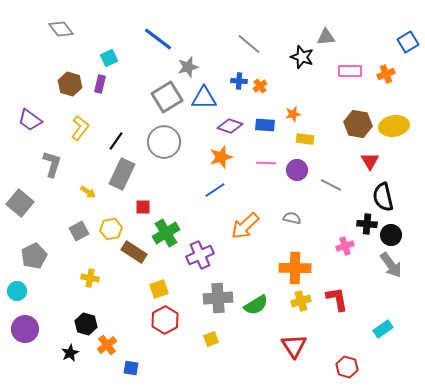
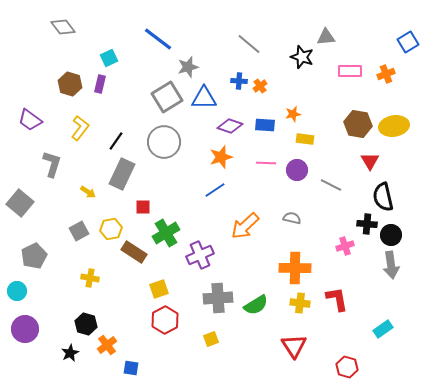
gray diamond at (61, 29): moved 2 px right, 2 px up
gray arrow at (391, 265): rotated 28 degrees clockwise
yellow cross at (301, 301): moved 1 px left, 2 px down; rotated 24 degrees clockwise
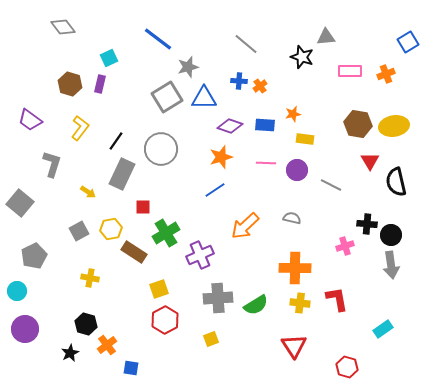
gray line at (249, 44): moved 3 px left
gray circle at (164, 142): moved 3 px left, 7 px down
black semicircle at (383, 197): moved 13 px right, 15 px up
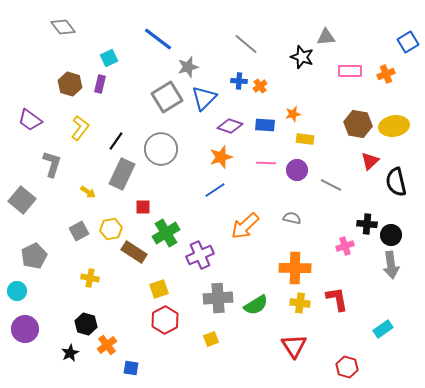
blue triangle at (204, 98): rotated 44 degrees counterclockwise
red triangle at (370, 161): rotated 18 degrees clockwise
gray square at (20, 203): moved 2 px right, 3 px up
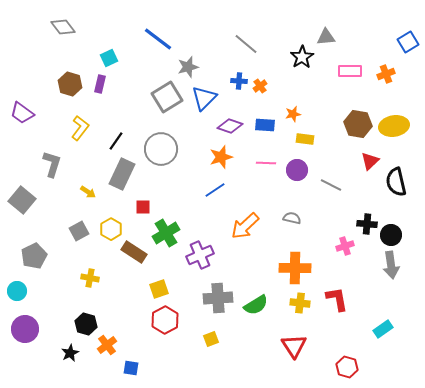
black star at (302, 57): rotated 20 degrees clockwise
purple trapezoid at (30, 120): moved 8 px left, 7 px up
yellow hexagon at (111, 229): rotated 20 degrees counterclockwise
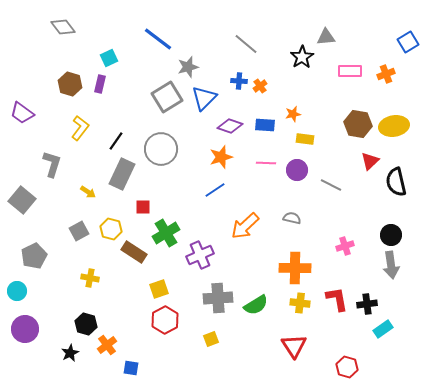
black cross at (367, 224): moved 80 px down; rotated 12 degrees counterclockwise
yellow hexagon at (111, 229): rotated 15 degrees counterclockwise
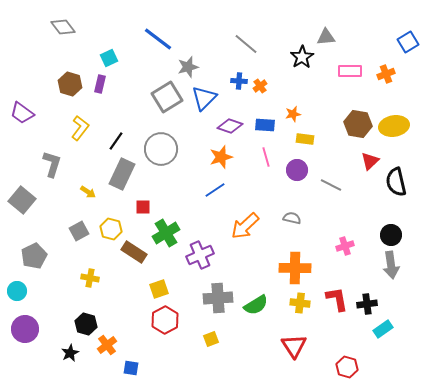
pink line at (266, 163): moved 6 px up; rotated 72 degrees clockwise
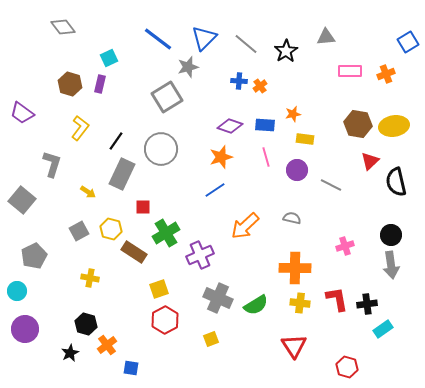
black star at (302, 57): moved 16 px left, 6 px up
blue triangle at (204, 98): moved 60 px up
gray cross at (218, 298): rotated 28 degrees clockwise
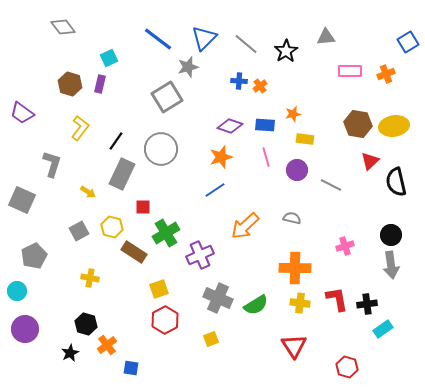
gray square at (22, 200): rotated 16 degrees counterclockwise
yellow hexagon at (111, 229): moved 1 px right, 2 px up
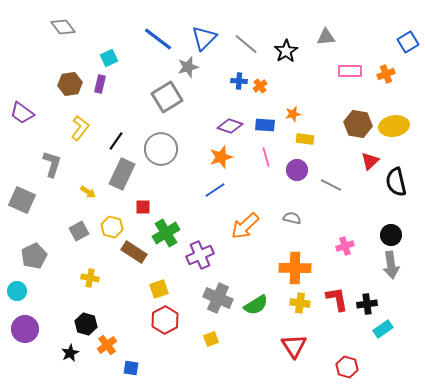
brown hexagon at (70, 84): rotated 25 degrees counterclockwise
